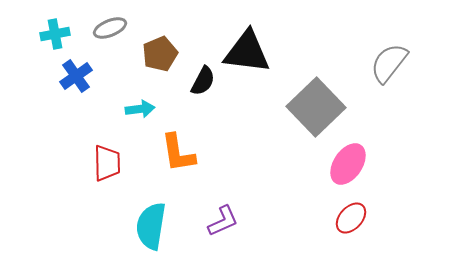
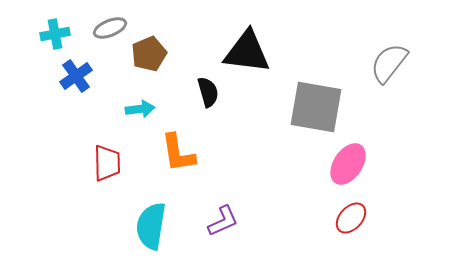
brown pentagon: moved 11 px left
black semicircle: moved 5 px right, 11 px down; rotated 44 degrees counterclockwise
gray square: rotated 36 degrees counterclockwise
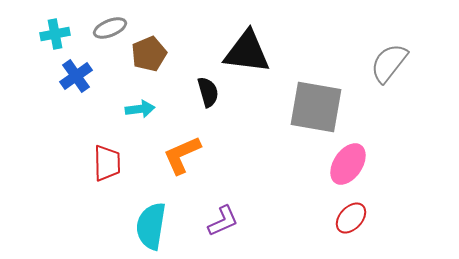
orange L-shape: moved 4 px right, 2 px down; rotated 75 degrees clockwise
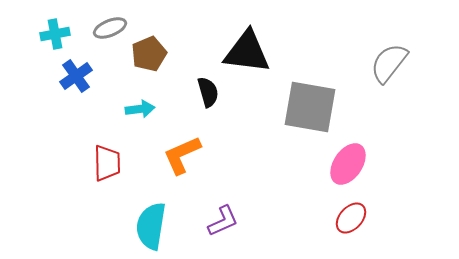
gray square: moved 6 px left
